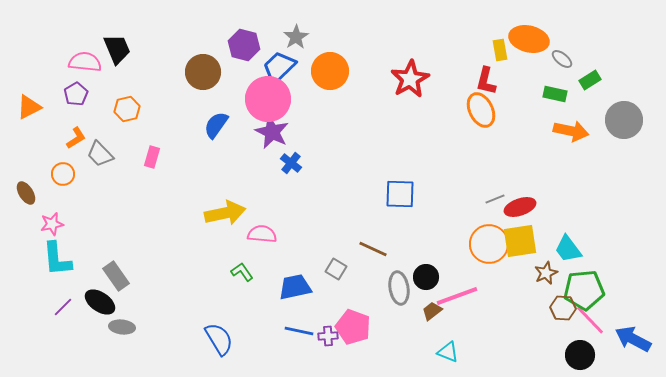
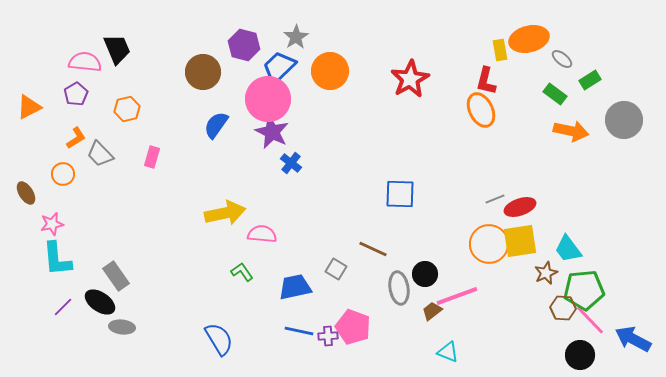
orange ellipse at (529, 39): rotated 27 degrees counterclockwise
green rectangle at (555, 94): rotated 25 degrees clockwise
black circle at (426, 277): moved 1 px left, 3 px up
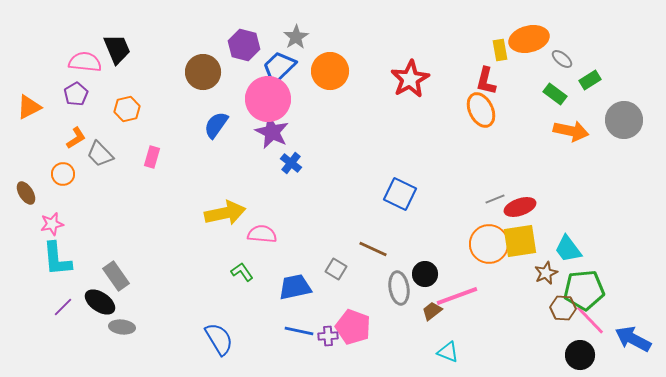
blue square at (400, 194): rotated 24 degrees clockwise
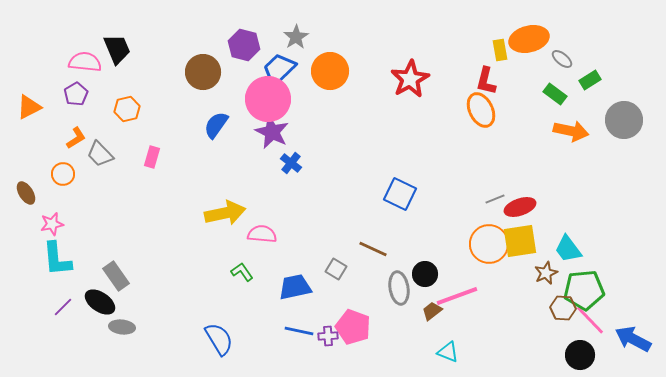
blue trapezoid at (279, 67): moved 2 px down
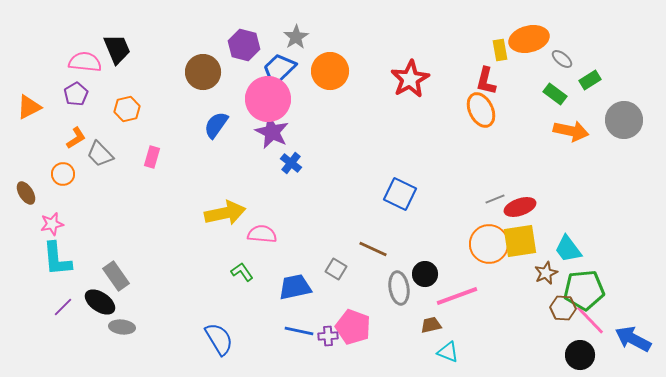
brown trapezoid at (432, 311): moved 1 px left, 14 px down; rotated 25 degrees clockwise
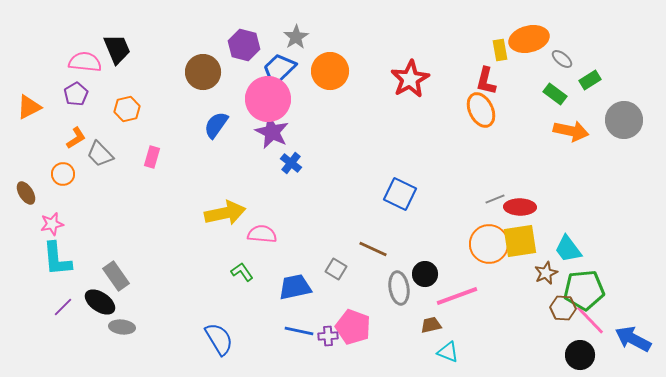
red ellipse at (520, 207): rotated 20 degrees clockwise
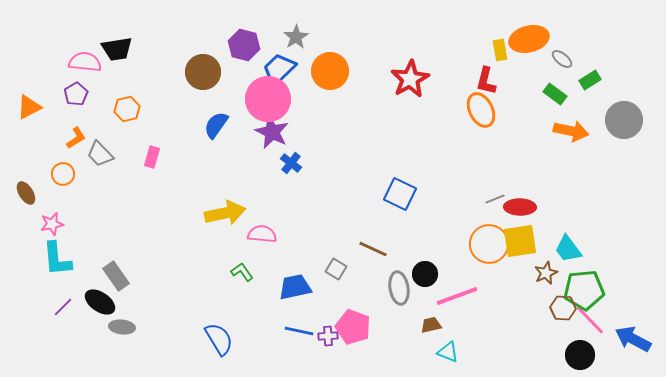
black trapezoid at (117, 49): rotated 104 degrees clockwise
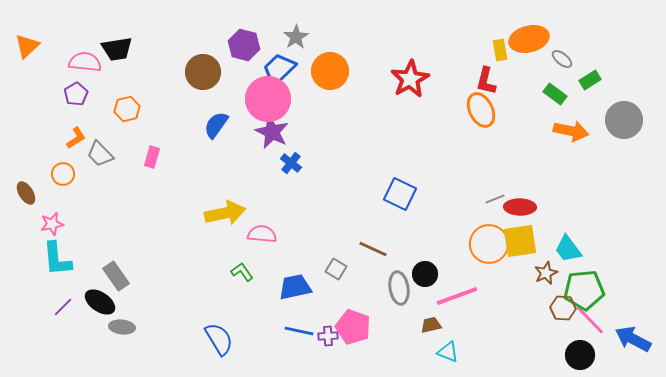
orange triangle at (29, 107): moved 2 px left, 61 px up; rotated 16 degrees counterclockwise
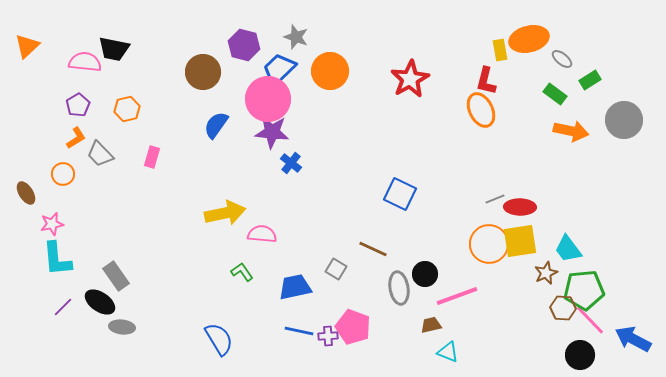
gray star at (296, 37): rotated 20 degrees counterclockwise
black trapezoid at (117, 49): moved 3 px left; rotated 20 degrees clockwise
purple pentagon at (76, 94): moved 2 px right, 11 px down
purple star at (272, 132): rotated 20 degrees counterclockwise
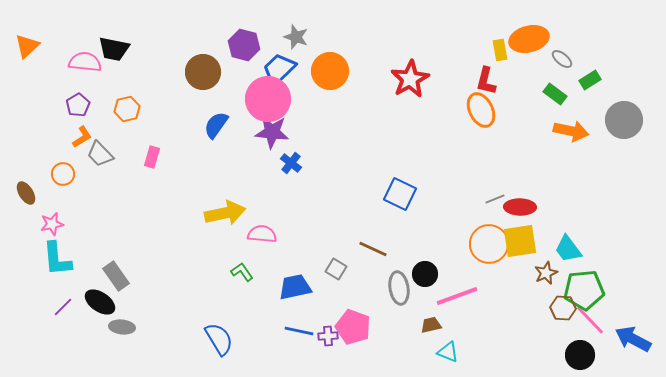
orange L-shape at (76, 138): moved 6 px right, 1 px up
